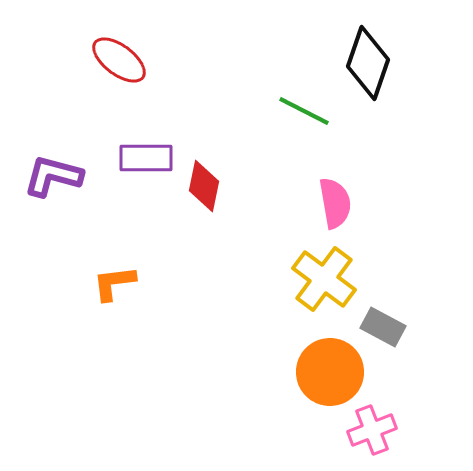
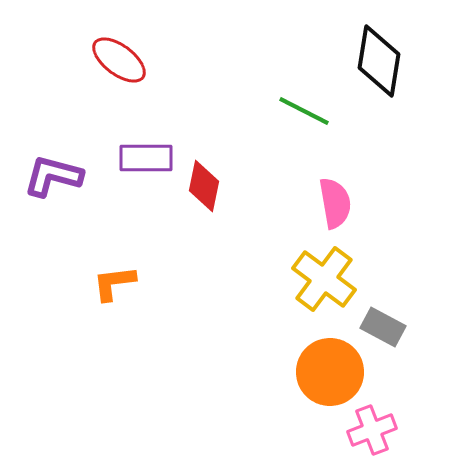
black diamond: moved 11 px right, 2 px up; rotated 10 degrees counterclockwise
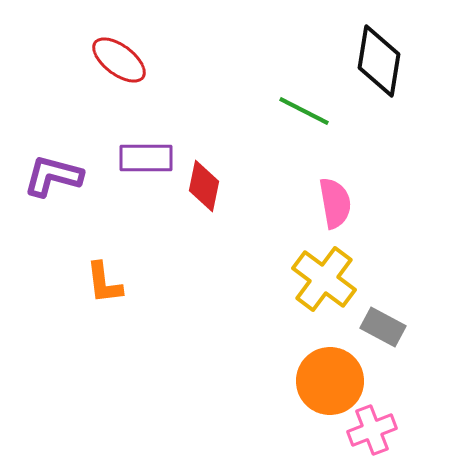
orange L-shape: moved 10 px left; rotated 90 degrees counterclockwise
orange circle: moved 9 px down
